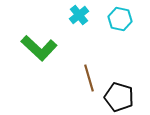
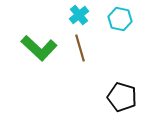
brown line: moved 9 px left, 30 px up
black pentagon: moved 3 px right
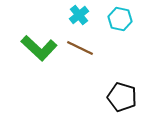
brown line: rotated 48 degrees counterclockwise
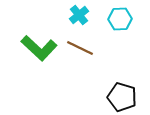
cyan hexagon: rotated 15 degrees counterclockwise
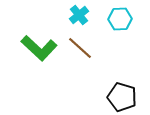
brown line: rotated 16 degrees clockwise
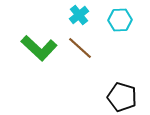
cyan hexagon: moved 1 px down
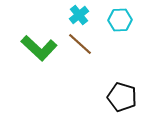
brown line: moved 4 px up
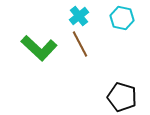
cyan cross: moved 1 px down
cyan hexagon: moved 2 px right, 2 px up; rotated 15 degrees clockwise
brown line: rotated 20 degrees clockwise
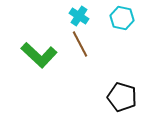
cyan cross: rotated 18 degrees counterclockwise
green L-shape: moved 7 px down
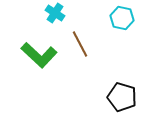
cyan cross: moved 24 px left, 3 px up
